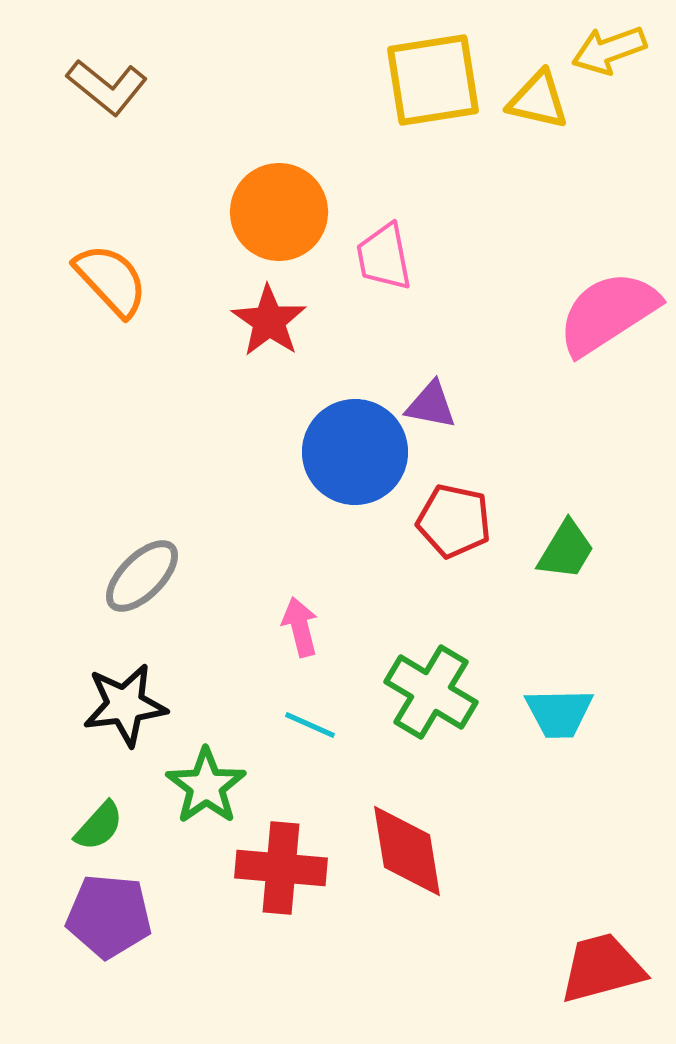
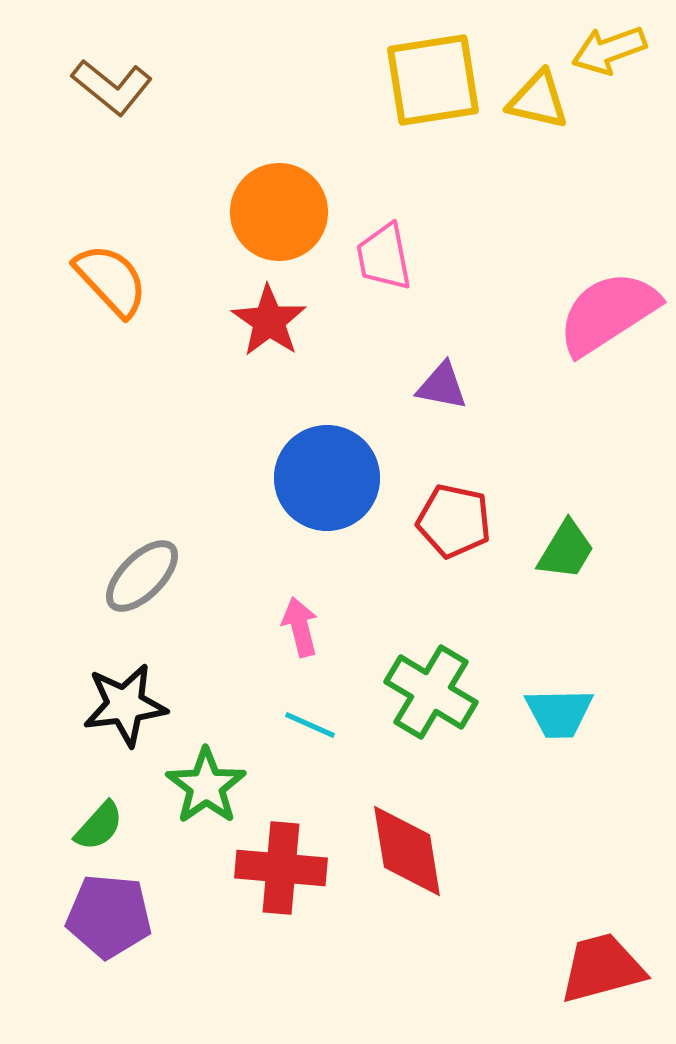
brown L-shape: moved 5 px right
purple triangle: moved 11 px right, 19 px up
blue circle: moved 28 px left, 26 px down
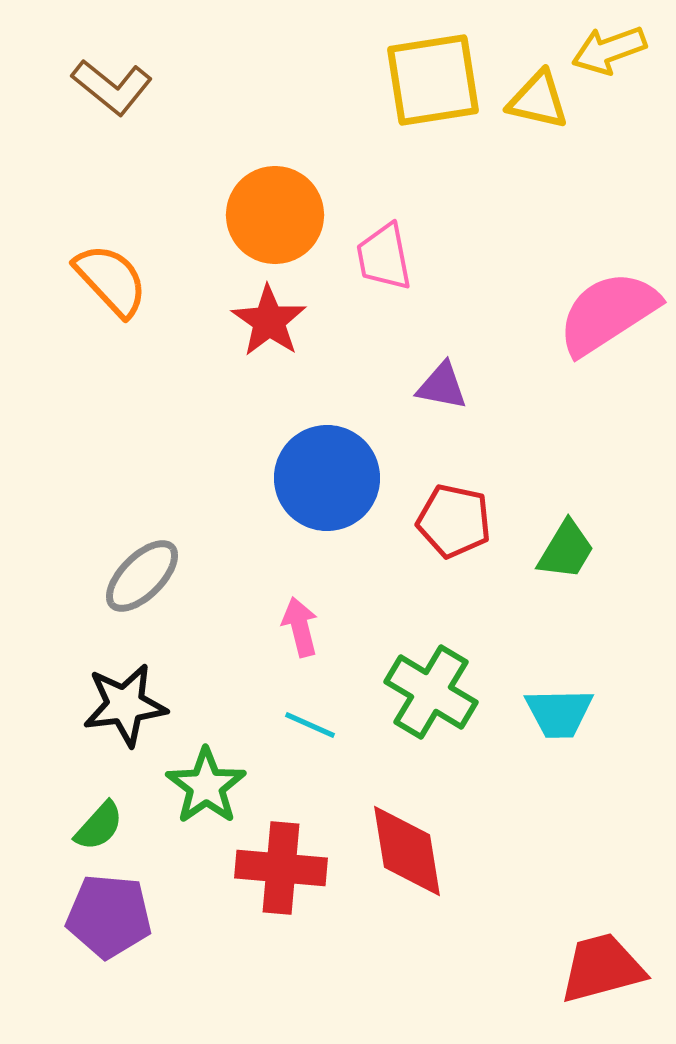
orange circle: moved 4 px left, 3 px down
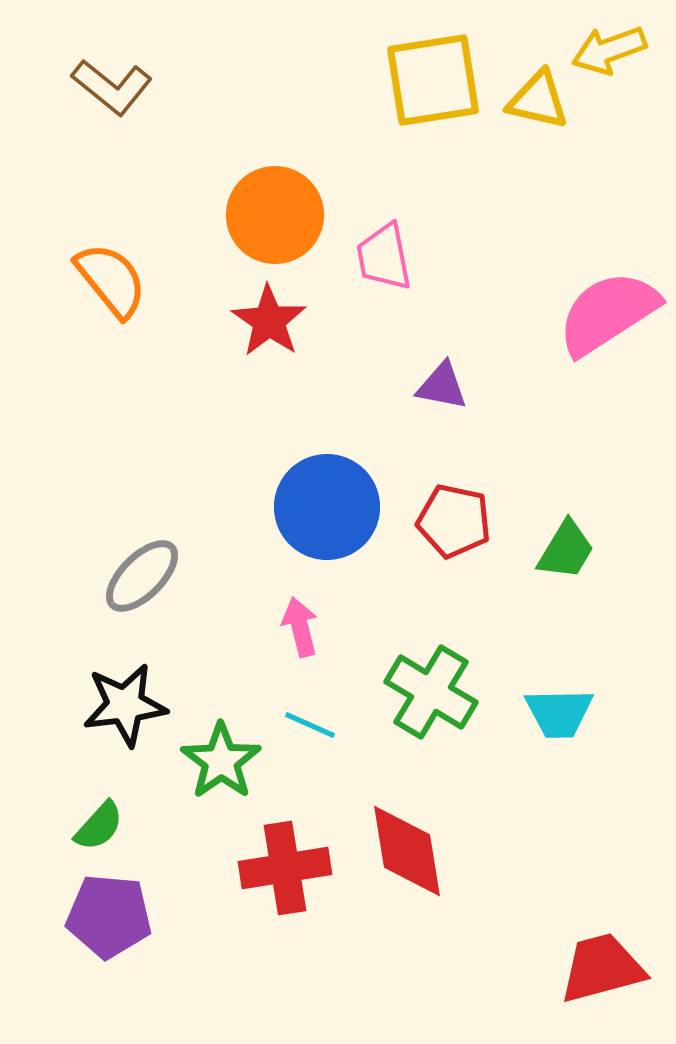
orange semicircle: rotated 4 degrees clockwise
blue circle: moved 29 px down
green star: moved 15 px right, 25 px up
red cross: moved 4 px right; rotated 14 degrees counterclockwise
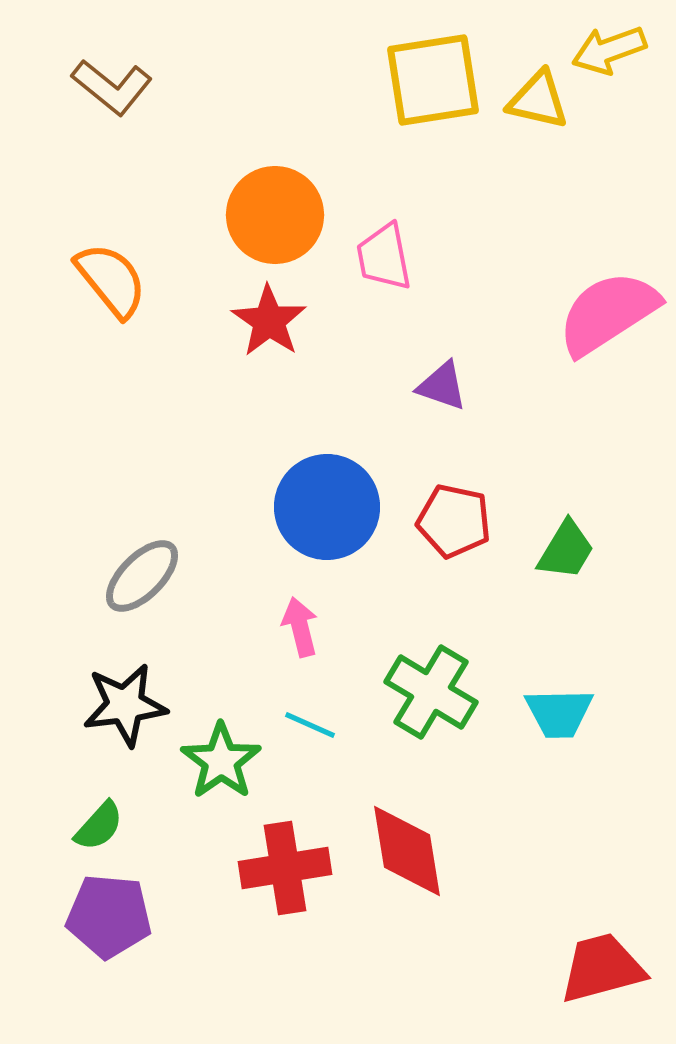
purple triangle: rotated 8 degrees clockwise
